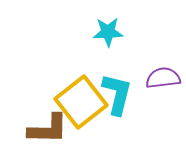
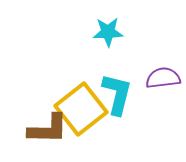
yellow square: moved 7 px down
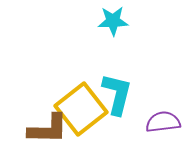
cyan star: moved 5 px right, 11 px up
purple semicircle: moved 44 px down
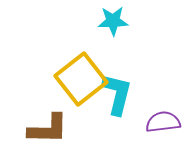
yellow square: moved 30 px up
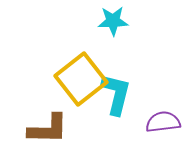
cyan L-shape: moved 1 px left
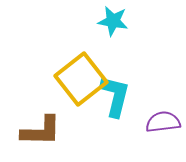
cyan star: rotated 12 degrees clockwise
cyan L-shape: moved 1 px left, 2 px down
brown L-shape: moved 7 px left, 2 px down
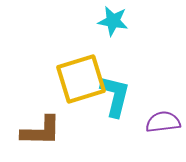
yellow square: rotated 21 degrees clockwise
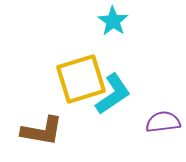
cyan star: rotated 24 degrees clockwise
cyan L-shape: moved 2 px left, 2 px up; rotated 42 degrees clockwise
brown L-shape: moved 1 px right; rotated 9 degrees clockwise
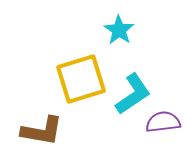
cyan star: moved 6 px right, 9 px down
cyan L-shape: moved 20 px right
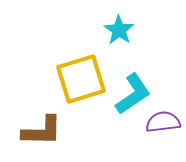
brown L-shape: rotated 9 degrees counterclockwise
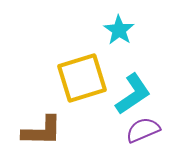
yellow square: moved 1 px right, 1 px up
purple semicircle: moved 20 px left, 8 px down; rotated 16 degrees counterclockwise
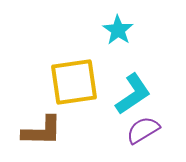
cyan star: moved 1 px left
yellow square: moved 8 px left, 4 px down; rotated 9 degrees clockwise
purple semicircle: rotated 8 degrees counterclockwise
